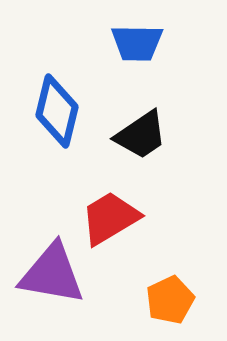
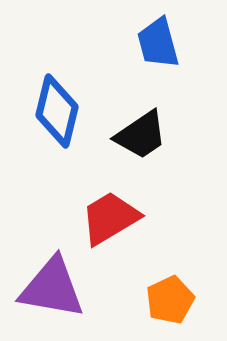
blue trapezoid: moved 21 px right; rotated 74 degrees clockwise
purple triangle: moved 14 px down
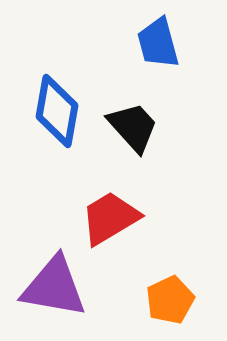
blue diamond: rotated 4 degrees counterclockwise
black trapezoid: moved 8 px left, 8 px up; rotated 98 degrees counterclockwise
purple triangle: moved 2 px right, 1 px up
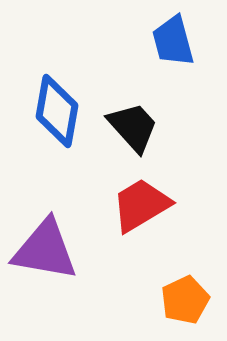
blue trapezoid: moved 15 px right, 2 px up
red trapezoid: moved 31 px right, 13 px up
purple triangle: moved 9 px left, 37 px up
orange pentagon: moved 15 px right
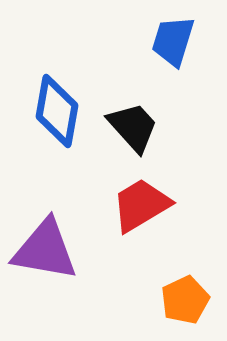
blue trapezoid: rotated 32 degrees clockwise
